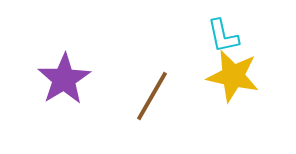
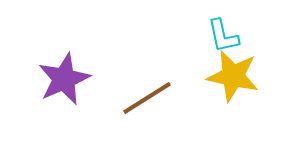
purple star: rotated 8 degrees clockwise
brown line: moved 5 px left, 2 px down; rotated 28 degrees clockwise
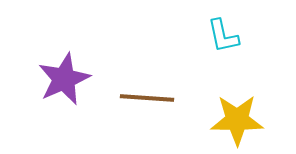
yellow star: moved 4 px right, 44 px down; rotated 12 degrees counterclockwise
brown line: rotated 36 degrees clockwise
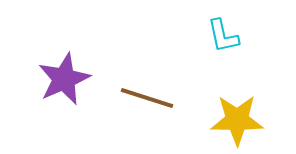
brown line: rotated 14 degrees clockwise
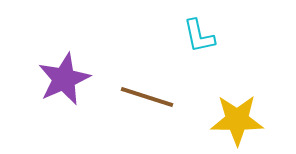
cyan L-shape: moved 24 px left
brown line: moved 1 px up
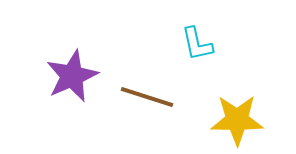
cyan L-shape: moved 2 px left, 8 px down
purple star: moved 8 px right, 3 px up
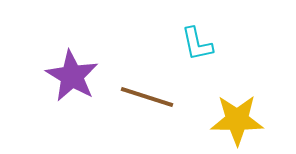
purple star: rotated 18 degrees counterclockwise
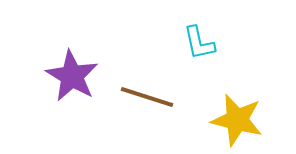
cyan L-shape: moved 2 px right, 1 px up
yellow star: rotated 14 degrees clockwise
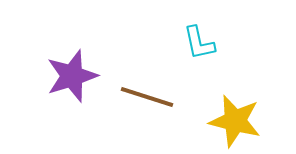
purple star: rotated 24 degrees clockwise
yellow star: moved 2 px left, 1 px down
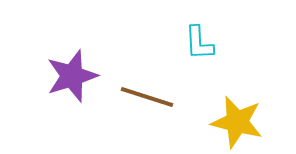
cyan L-shape: rotated 9 degrees clockwise
yellow star: moved 2 px right, 1 px down
